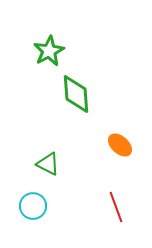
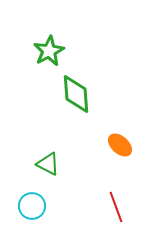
cyan circle: moved 1 px left
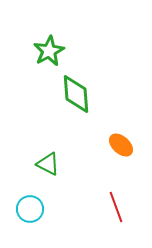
orange ellipse: moved 1 px right
cyan circle: moved 2 px left, 3 px down
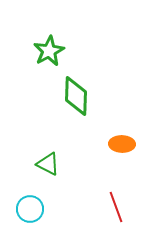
green diamond: moved 2 px down; rotated 6 degrees clockwise
orange ellipse: moved 1 px right, 1 px up; rotated 40 degrees counterclockwise
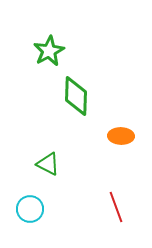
orange ellipse: moved 1 px left, 8 px up
